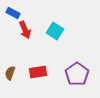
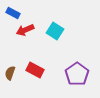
red arrow: rotated 90 degrees clockwise
red rectangle: moved 3 px left, 2 px up; rotated 36 degrees clockwise
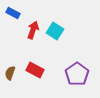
red arrow: moved 8 px right; rotated 132 degrees clockwise
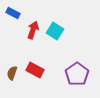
brown semicircle: moved 2 px right
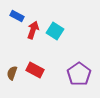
blue rectangle: moved 4 px right, 3 px down
purple pentagon: moved 2 px right
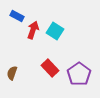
red rectangle: moved 15 px right, 2 px up; rotated 18 degrees clockwise
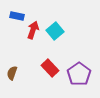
blue rectangle: rotated 16 degrees counterclockwise
cyan square: rotated 18 degrees clockwise
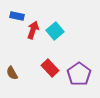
brown semicircle: rotated 48 degrees counterclockwise
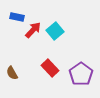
blue rectangle: moved 1 px down
red arrow: rotated 24 degrees clockwise
purple pentagon: moved 2 px right
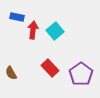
red arrow: rotated 36 degrees counterclockwise
brown semicircle: moved 1 px left
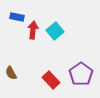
red rectangle: moved 1 px right, 12 px down
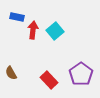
red rectangle: moved 2 px left
